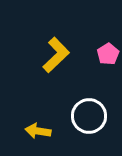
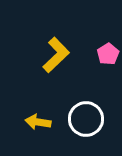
white circle: moved 3 px left, 3 px down
yellow arrow: moved 9 px up
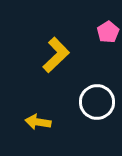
pink pentagon: moved 22 px up
white circle: moved 11 px right, 17 px up
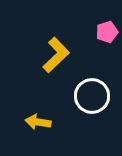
pink pentagon: moved 1 px left; rotated 15 degrees clockwise
white circle: moved 5 px left, 6 px up
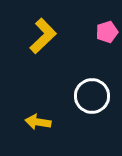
yellow L-shape: moved 13 px left, 19 px up
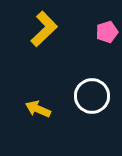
yellow L-shape: moved 1 px right, 7 px up
yellow arrow: moved 13 px up; rotated 15 degrees clockwise
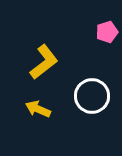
yellow L-shape: moved 33 px down; rotated 6 degrees clockwise
